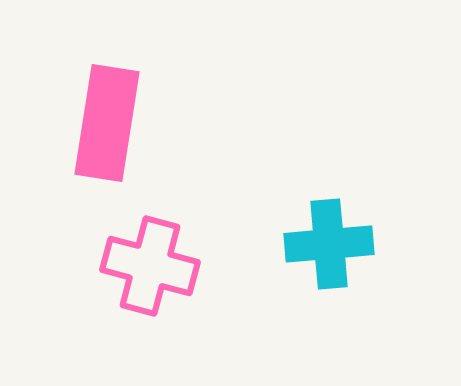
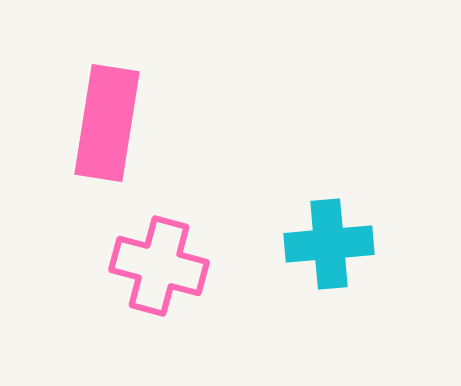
pink cross: moved 9 px right
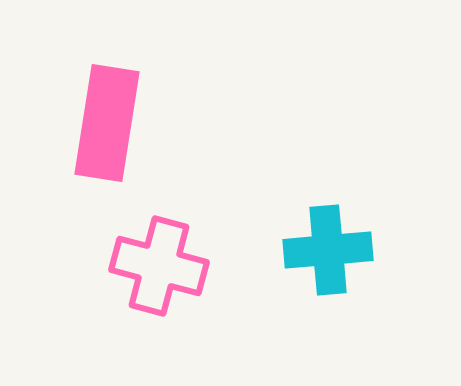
cyan cross: moved 1 px left, 6 px down
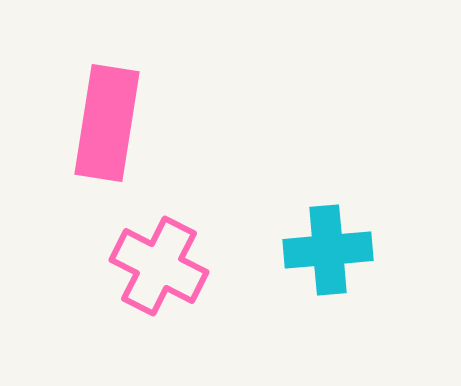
pink cross: rotated 12 degrees clockwise
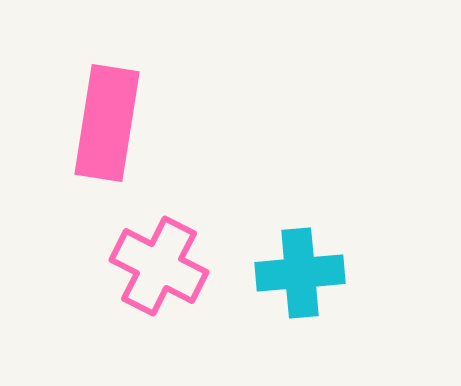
cyan cross: moved 28 px left, 23 px down
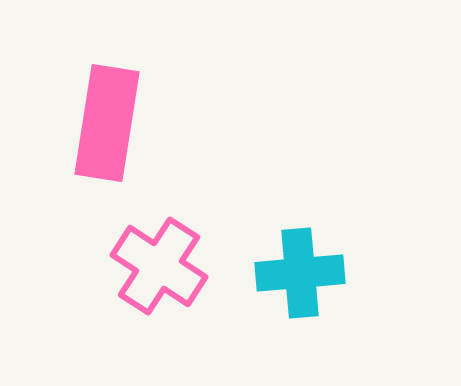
pink cross: rotated 6 degrees clockwise
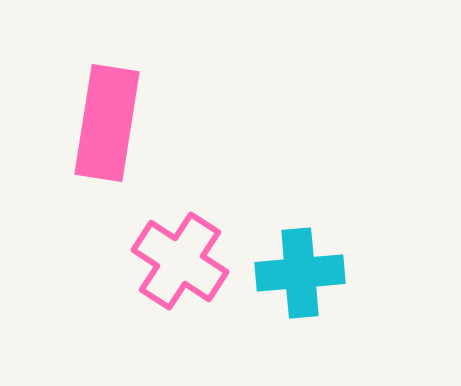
pink cross: moved 21 px right, 5 px up
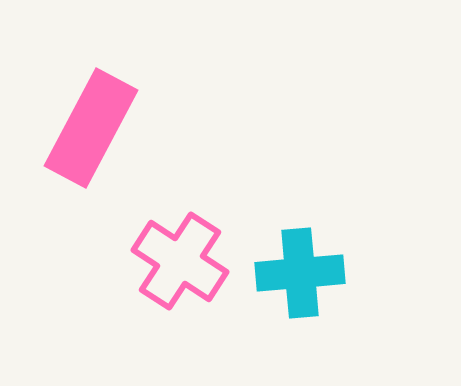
pink rectangle: moved 16 px left, 5 px down; rotated 19 degrees clockwise
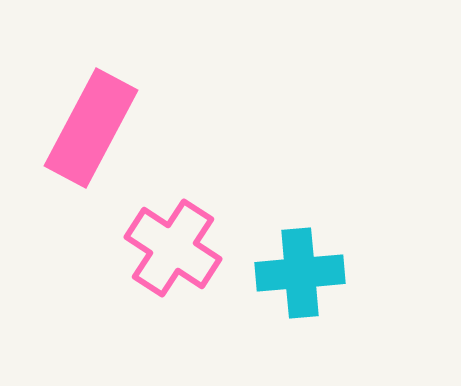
pink cross: moved 7 px left, 13 px up
